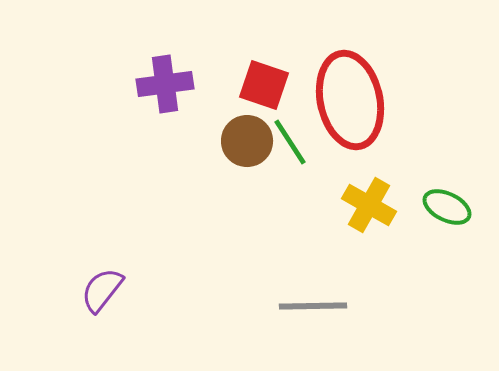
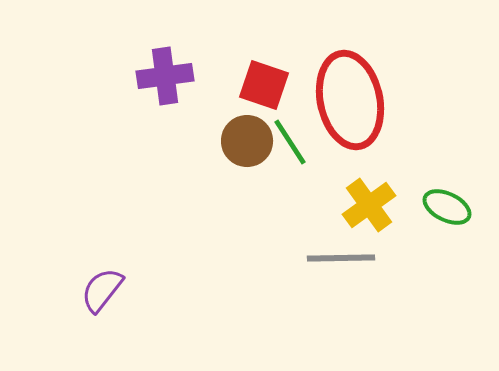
purple cross: moved 8 px up
yellow cross: rotated 24 degrees clockwise
gray line: moved 28 px right, 48 px up
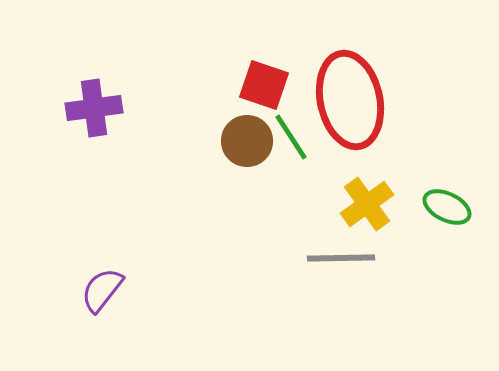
purple cross: moved 71 px left, 32 px down
green line: moved 1 px right, 5 px up
yellow cross: moved 2 px left, 1 px up
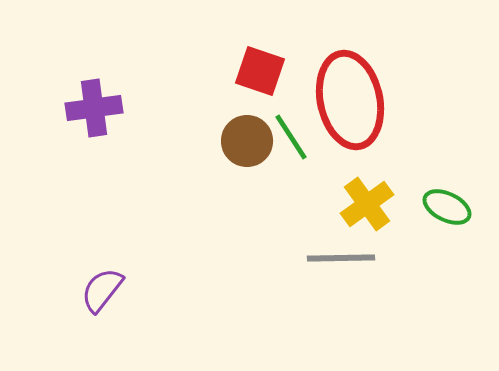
red square: moved 4 px left, 14 px up
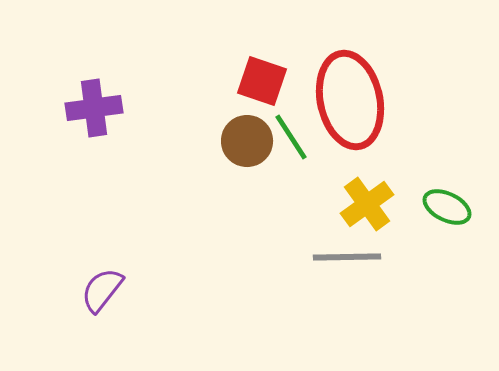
red square: moved 2 px right, 10 px down
gray line: moved 6 px right, 1 px up
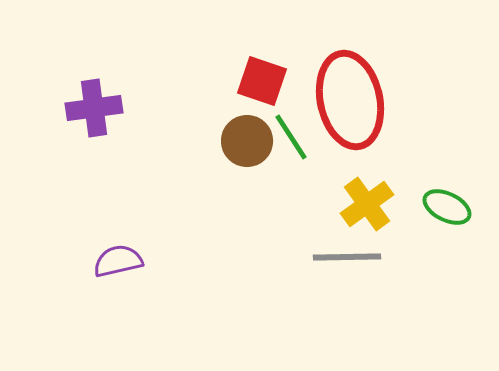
purple semicircle: moved 16 px right, 29 px up; rotated 39 degrees clockwise
